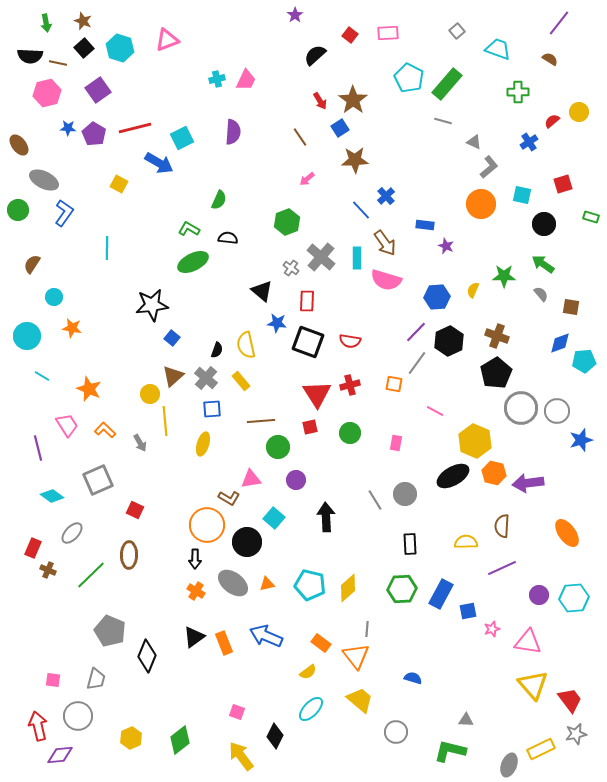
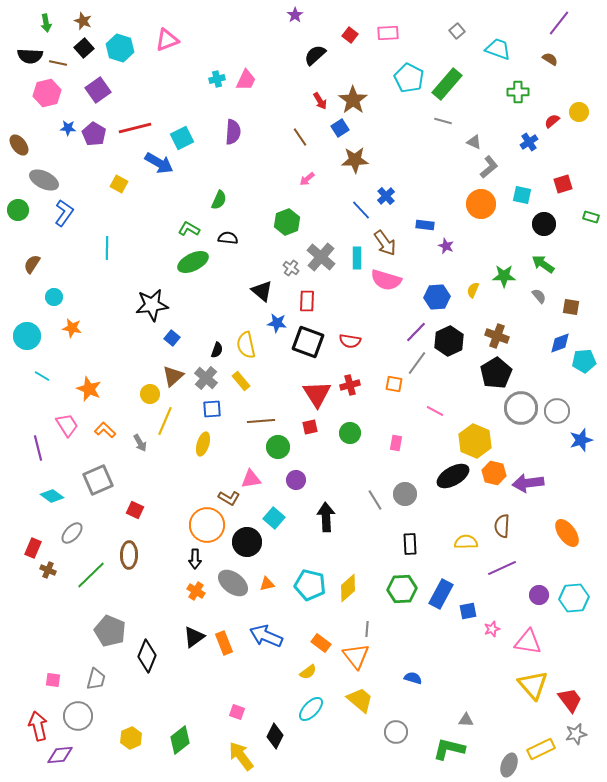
gray semicircle at (541, 294): moved 2 px left, 2 px down
yellow line at (165, 421): rotated 28 degrees clockwise
green L-shape at (450, 751): moved 1 px left, 2 px up
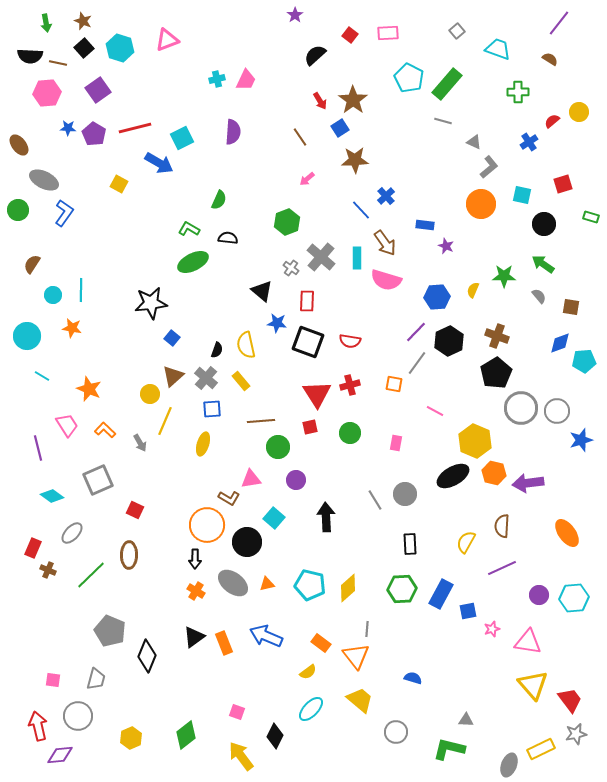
pink hexagon at (47, 93): rotated 8 degrees clockwise
cyan line at (107, 248): moved 26 px left, 42 px down
cyan circle at (54, 297): moved 1 px left, 2 px up
black star at (152, 305): moved 1 px left, 2 px up
yellow semicircle at (466, 542): rotated 60 degrees counterclockwise
green diamond at (180, 740): moved 6 px right, 5 px up
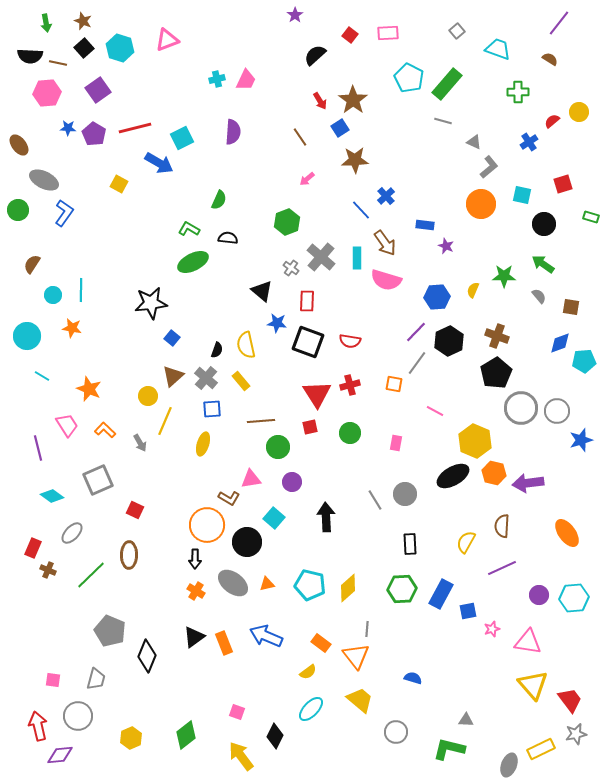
yellow circle at (150, 394): moved 2 px left, 2 px down
purple circle at (296, 480): moved 4 px left, 2 px down
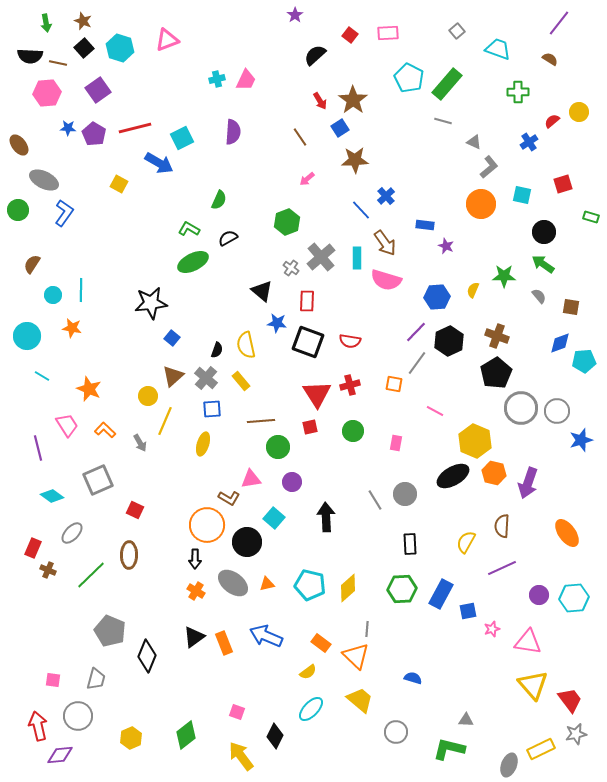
black circle at (544, 224): moved 8 px down
black semicircle at (228, 238): rotated 36 degrees counterclockwise
gray cross at (321, 257): rotated 8 degrees clockwise
green circle at (350, 433): moved 3 px right, 2 px up
purple arrow at (528, 483): rotated 64 degrees counterclockwise
orange triangle at (356, 656): rotated 8 degrees counterclockwise
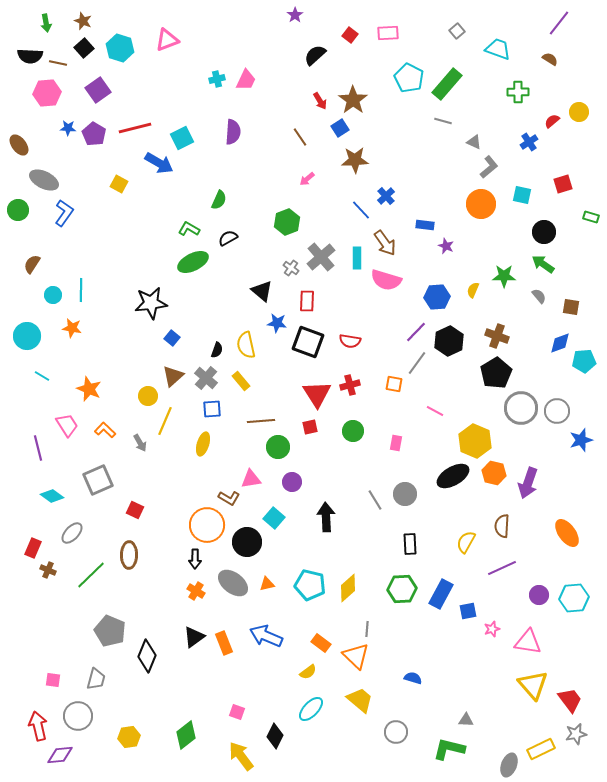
yellow hexagon at (131, 738): moved 2 px left, 1 px up; rotated 15 degrees clockwise
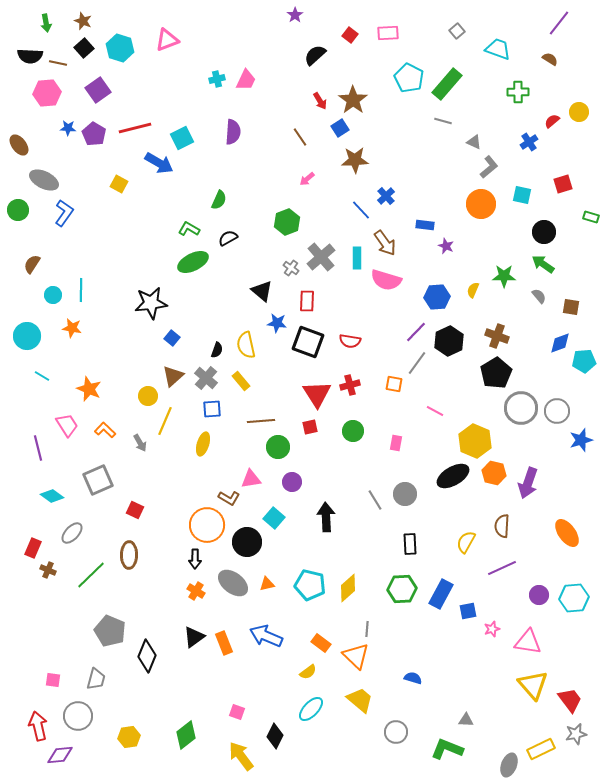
green L-shape at (449, 749): moved 2 px left; rotated 8 degrees clockwise
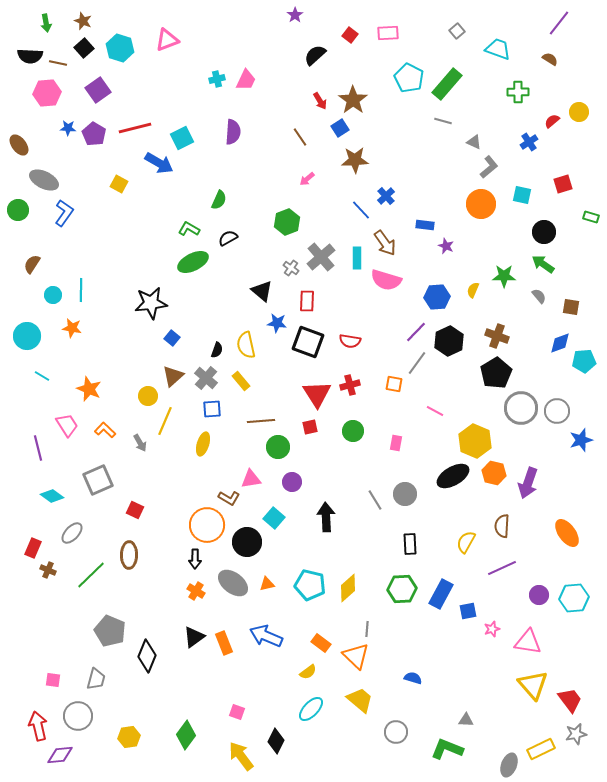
green diamond at (186, 735): rotated 16 degrees counterclockwise
black diamond at (275, 736): moved 1 px right, 5 px down
